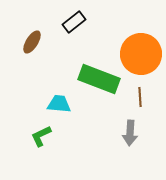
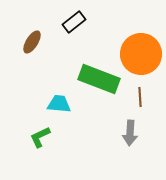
green L-shape: moved 1 px left, 1 px down
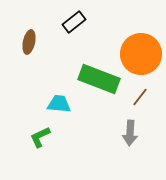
brown ellipse: moved 3 px left; rotated 20 degrees counterclockwise
brown line: rotated 42 degrees clockwise
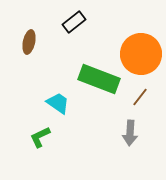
cyan trapezoid: moved 1 px left, 1 px up; rotated 30 degrees clockwise
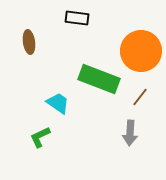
black rectangle: moved 3 px right, 4 px up; rotated 45 degrees clockwise
brown ellipse: rotated 20 degrees counterclockwise
orange circle: moved 3 px up
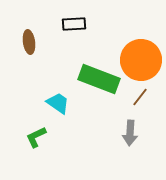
black rectangle: moved 3 px left, 6 px down; rotated 10 degrees counterclockwise
orange circle: moved 9 px down
green L-shape: moved 4 px left
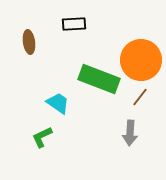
green L-shape: moved 6 px right
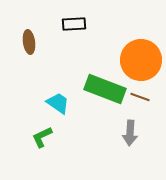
green rectangle: moved 6 px right, 10 px down
brown line: rotated 72 degrees clockwise
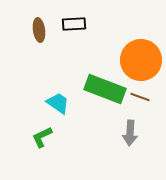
brown ellipse: moved 10 px right, 12 px up
